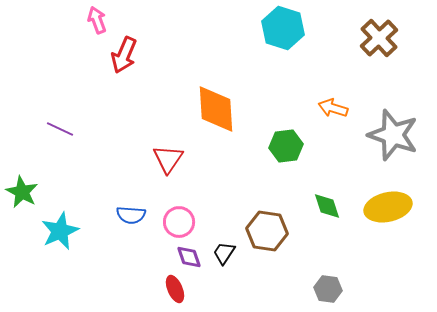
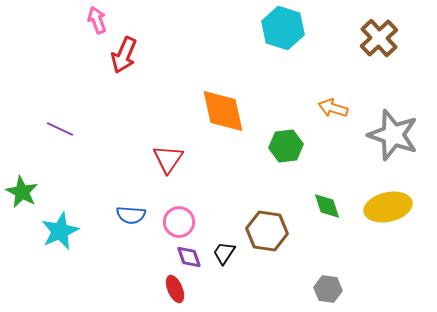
orange diamond: moved 7 px right, 2 px down; rotated 9 degrees counterclockwise
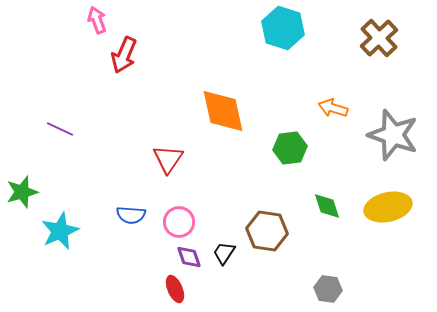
green hexagon: moved 4 px right, 2 px down
green star: rotated 28 degrees clockwise
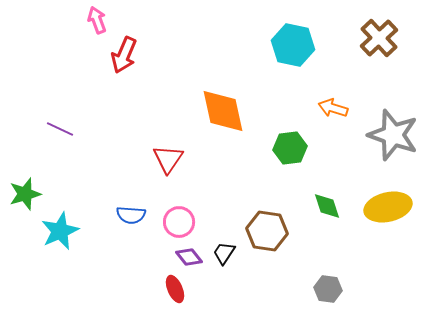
cyan hexagon: moved 10 px right, 17 px down; rotated 6 degrees counterclockwise
green star: moved 3 px right, 2 px down
purple diamond: rotated 20 degrees counterclockwise
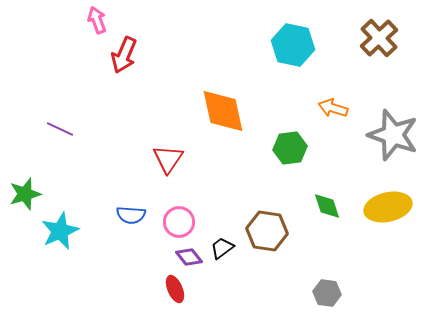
black trapezoid: moved 2 px left, 5 px up; rotated 20 degrees clockwise
gray hexagon: moved 1 px left, 4 px down
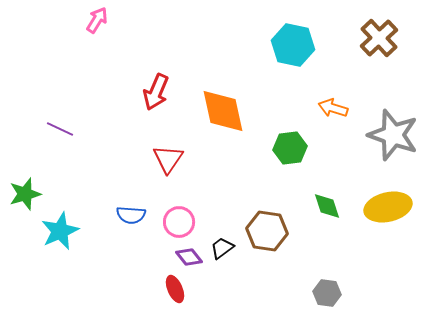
pink arrow: rotated 52 degrees clockwise
red arrow: moved 32 px right, 37 px down
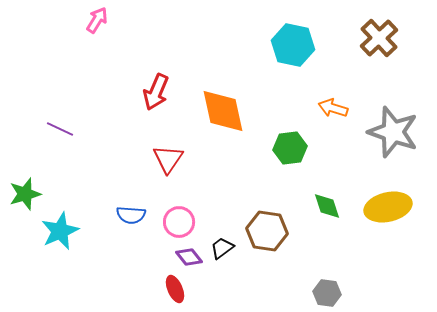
gray star: moved 3 px up
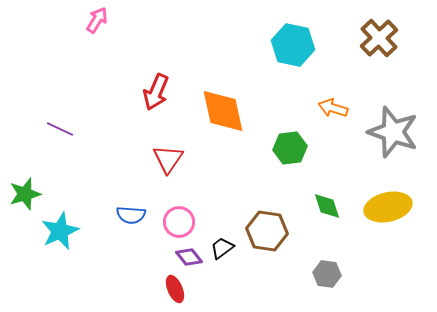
gray hexagon: moved 19 px up
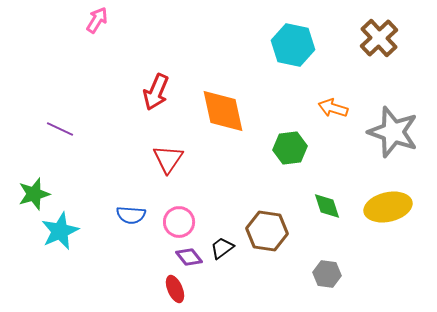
green star: moved 9 px right
